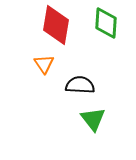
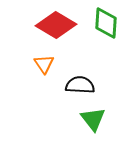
red diamond: rotated 69 degrees counterclockwise
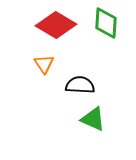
green triangle: rotated 28 degrees counterclockwise
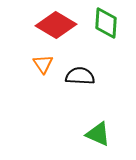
orange triangle: moved 1 px left
black semicircle: moved 9 px up
green triangle: moved 5 px right, 15 px down
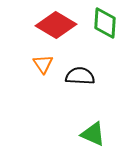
green diamond: moved 1 px left
green triangle: moved 5 px left
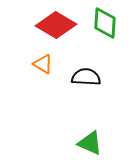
orange triangle: rotated 25 degrees counterclockwise
black semicircle: moved 6 px right, 1 px down
green triangle: moved 3 px left, 9 px down
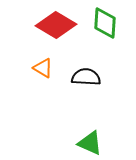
orange triangle: moved 4 px down
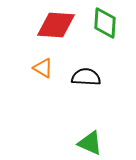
red diamond: rotated 27 degrees counterclockwise
